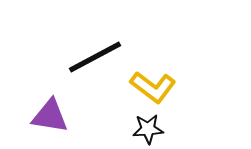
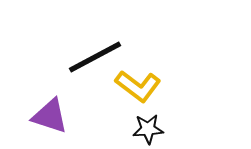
yellow L-shape: moved 15 px left, 1 px up
purple triangle: rotated 9 degrees clockwise
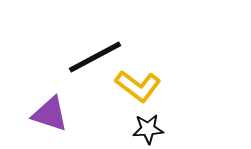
purple triangle: moved 2 px up
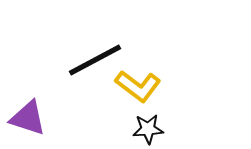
black line: moved 3 px down
purple triangle: moved 22 px left, 4 px down
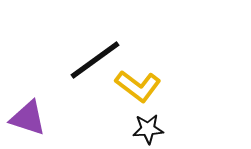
black line: rotated 8 degrees counterclockwise
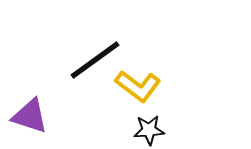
purple triangle: moved 2 px right, 2 px up
black star: moved 1 px right, 1 px down
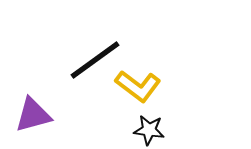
purple triangle: moved 3 px right, 1 px up; rotated 33 degrees counterclockwise
black star: rotated 12 degrees clockwise
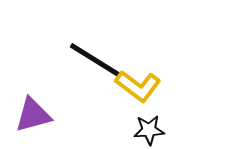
black line: rotated 68 degrees clockwise
black star: rotated 12 degrees counterclockwise
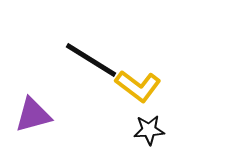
black line: moved 4 px left
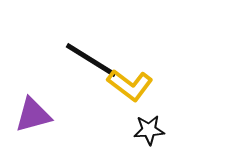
yellow L-shape: moved 8 px left, 1 px up
